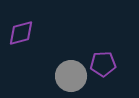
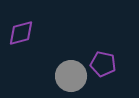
purple pentagon: rotated 15 degrees clockwise
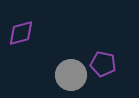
gray circle: moved 1 px up
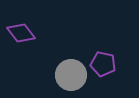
purple diamond: rotated 68 degrees clockwise
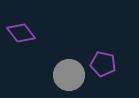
gray circle: moved 2 px left
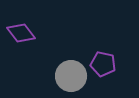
gray circle: moved 2 px right, 1 px down
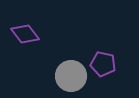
purple diamond: moved 4 px right, 1 px down
